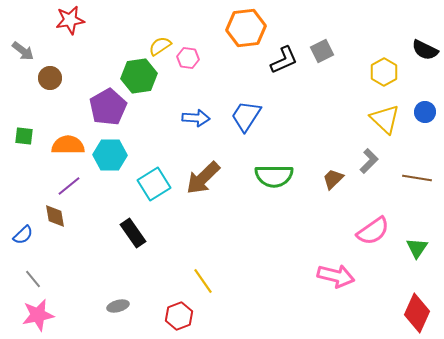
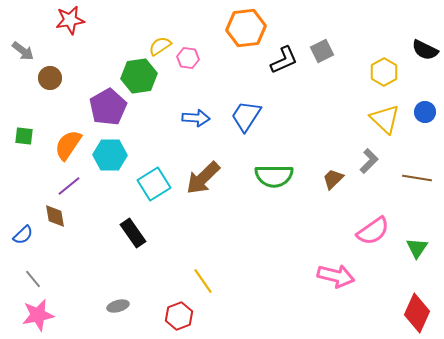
orange semicircle: rotated 56 degrees counterclockwise
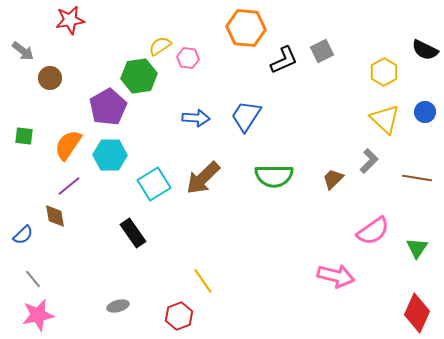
orange hexagon: rotated 12 degrees clockwise
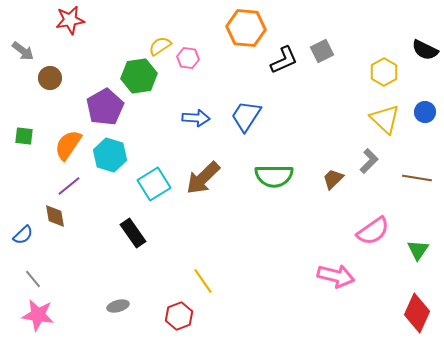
purple pentagon: moved 3 px left
cyan hexagon: rotated 16 degrees clockwise
green triangle: moved 1 px right, 2 px down
pink star: rotated 20 degrees clockwise
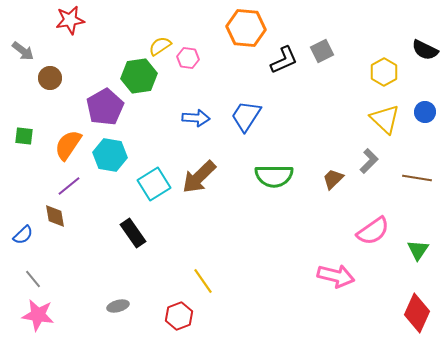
cyan hexagon: rotated 8 degrees counterclockwise
brown arrow: moved 4 px left, 1 px up
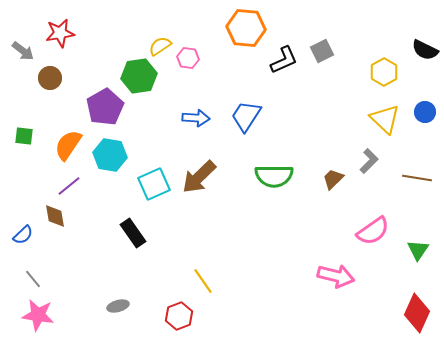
red star: moved 10 px left, 13 px down
cyan square: rotated 8 degrees clockwise
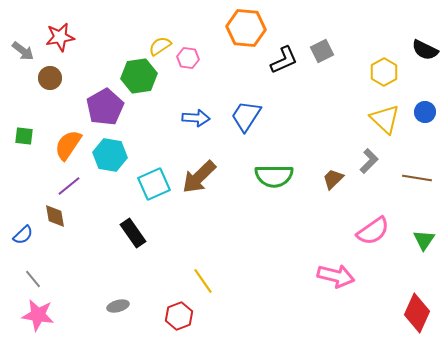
red star: moved 4 px down
green triangle: moved 6 px right, 10 px up
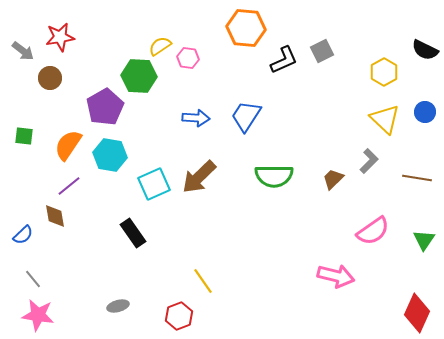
green hexagon: rotated 12 degrees clockwise
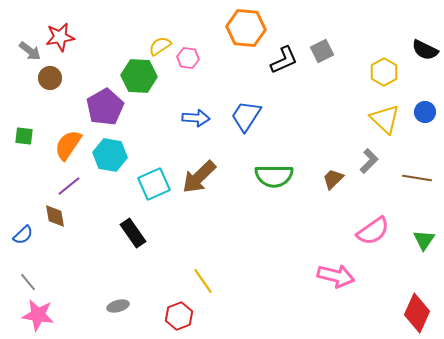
gray arrow: moved 7 px right
gray line: moved 5 px left, 3 px down
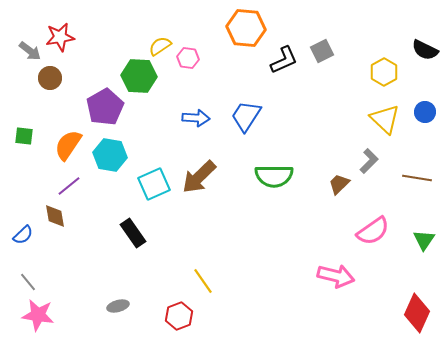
brown trapezoid: moved 6 px right, 5 px down
